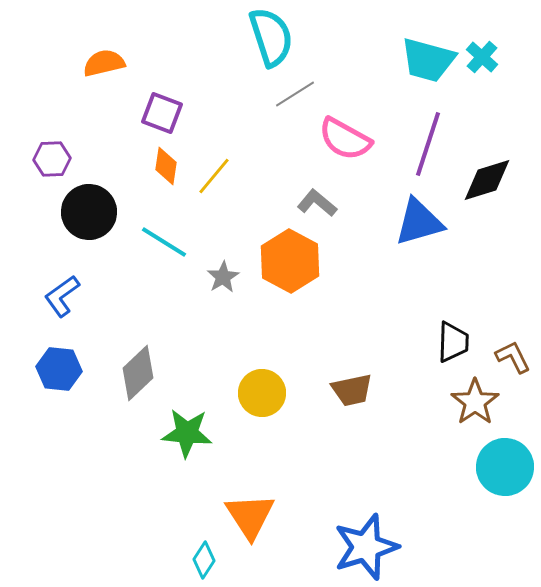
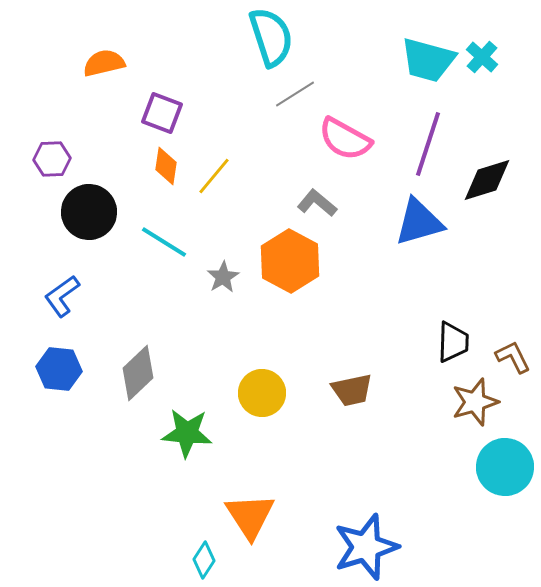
brown star: rotated 18 degrees clockwise
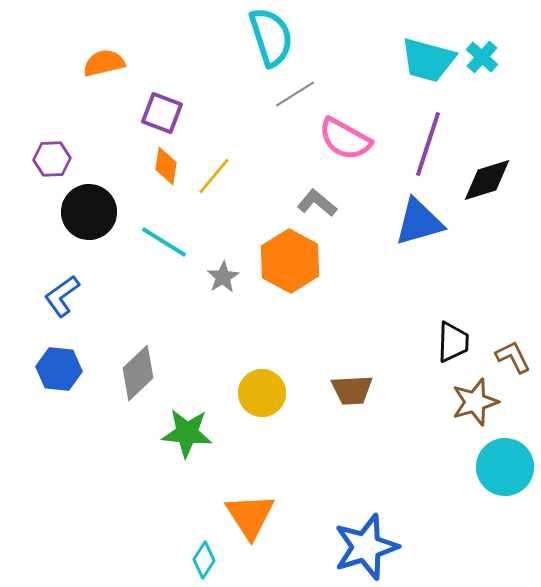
brown trapezoid: rotated 9 degrees clockwise
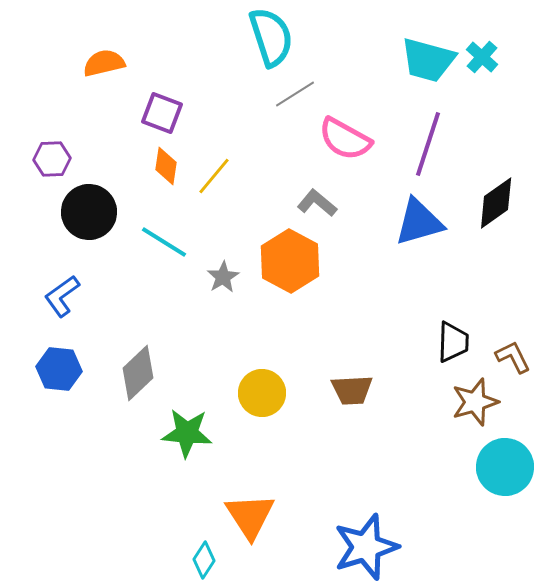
black diamond: moved 9 px right, 23 px down; rotated 18 degrees counterclockwise
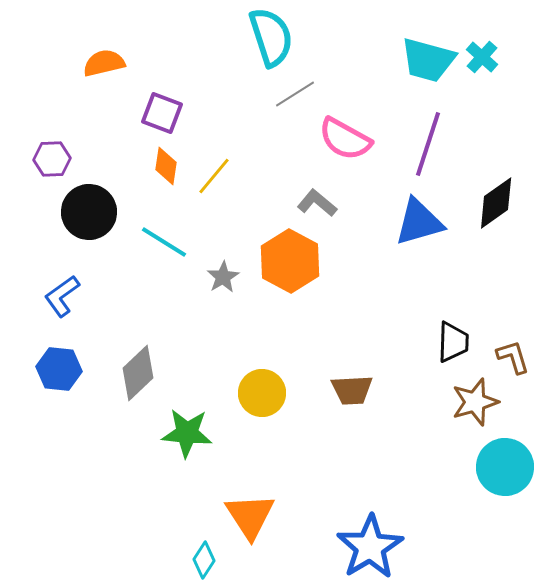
brown L-shape: rotated 9 degrees clockwise
blue star: moved 4 px right; rotated 14 degrees counterclockwise
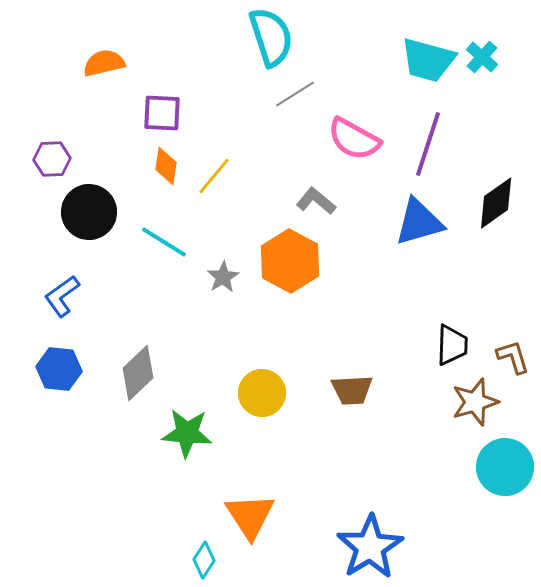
purple square: rotated 18 degrees counterclockwise
pink semicircle: moved 9 px right
gray L-shape: moved 1 px left, 2 px up
black trapezoid: moved 1 px left, 3 px down
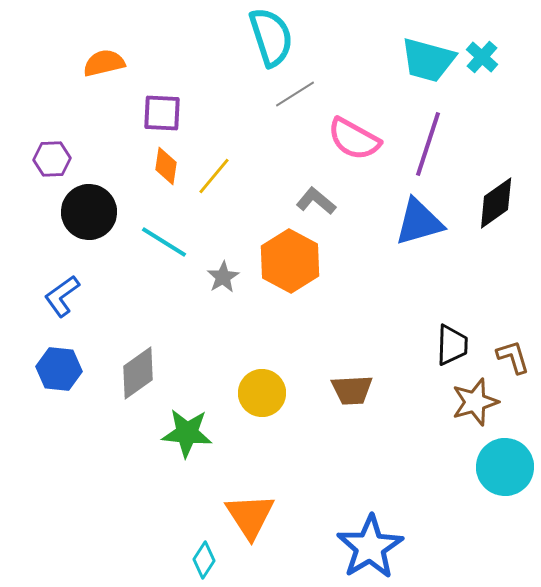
gray diamond: rotated 8 degrees clockwise
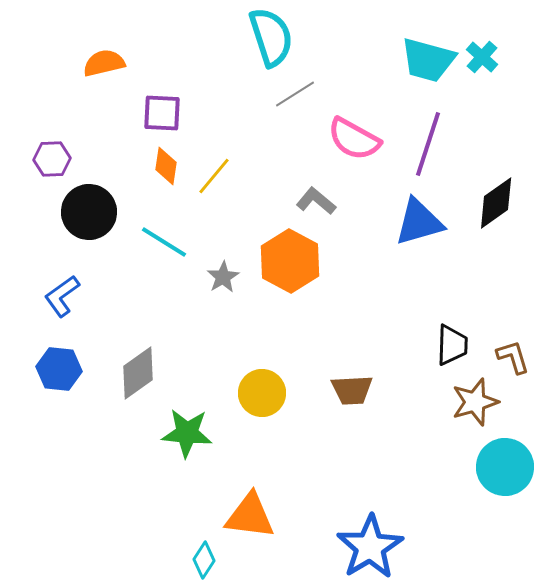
orange triangle: rotated 50 degrees counterclockwise
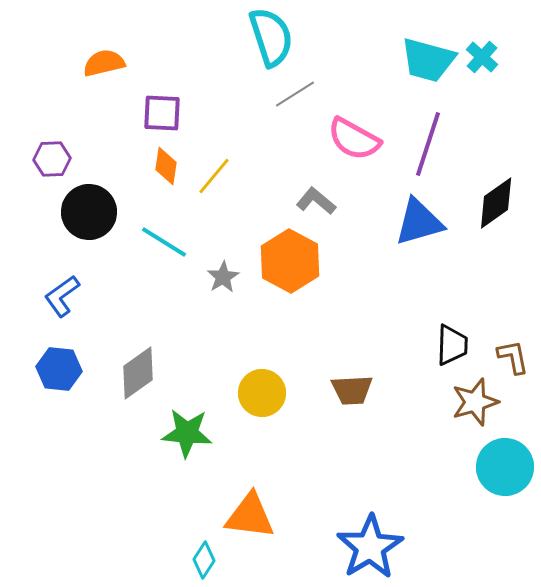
brown L-shape: rotated 6 degrees clockwise
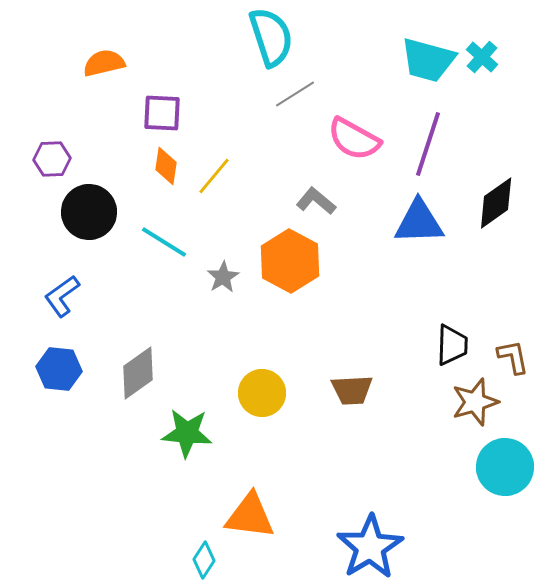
blue triangle: rotated 14 degrees clockwise
